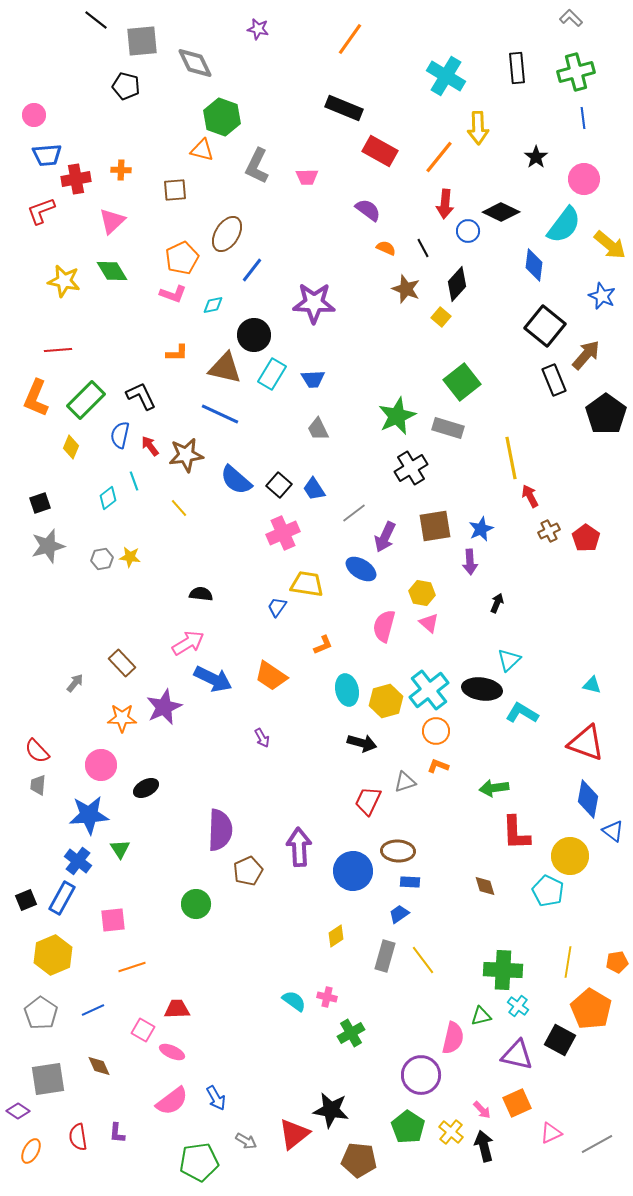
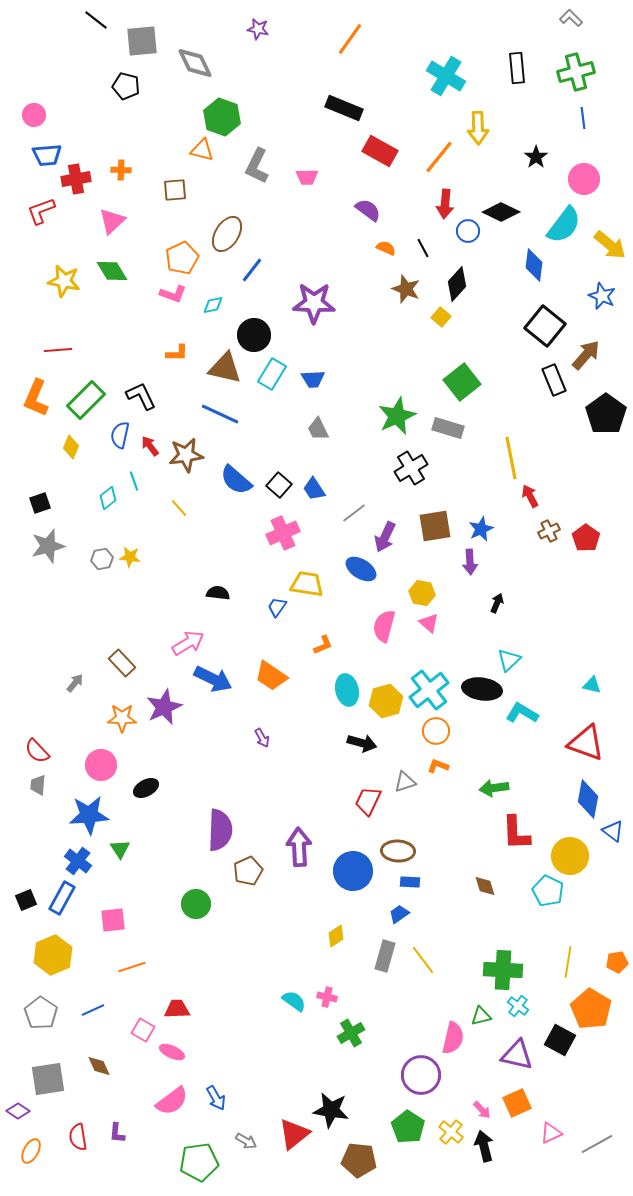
black semicircle at (201, 594): moved 17 px right, 1 px up
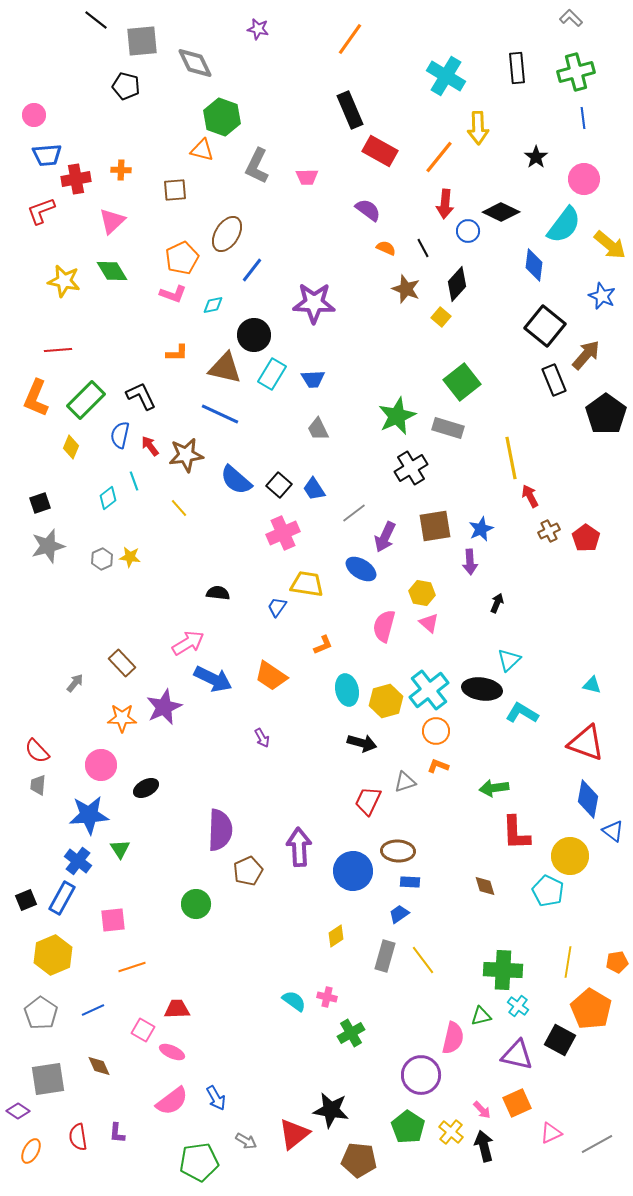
black rectangle at (344, 108): moved 6 px right, 2 px down; rotated 45 degrees clockwise
gray hexagon at (102, 559): rotated 15 degrees counterclockwise
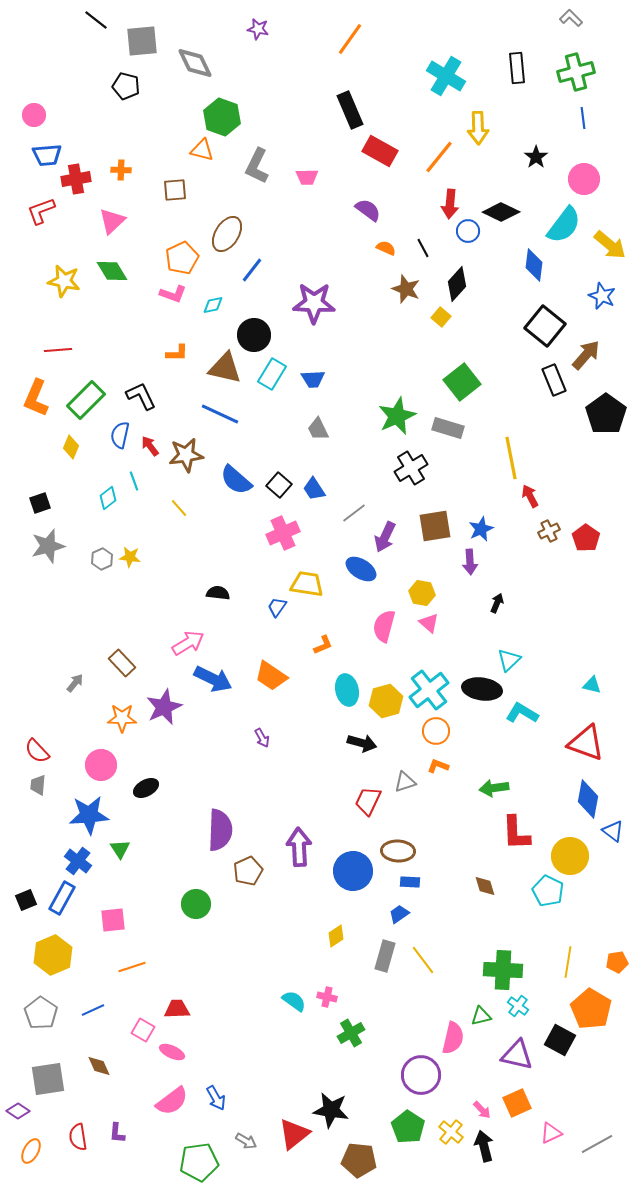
red arrow at (445, 204): moved 5 px right
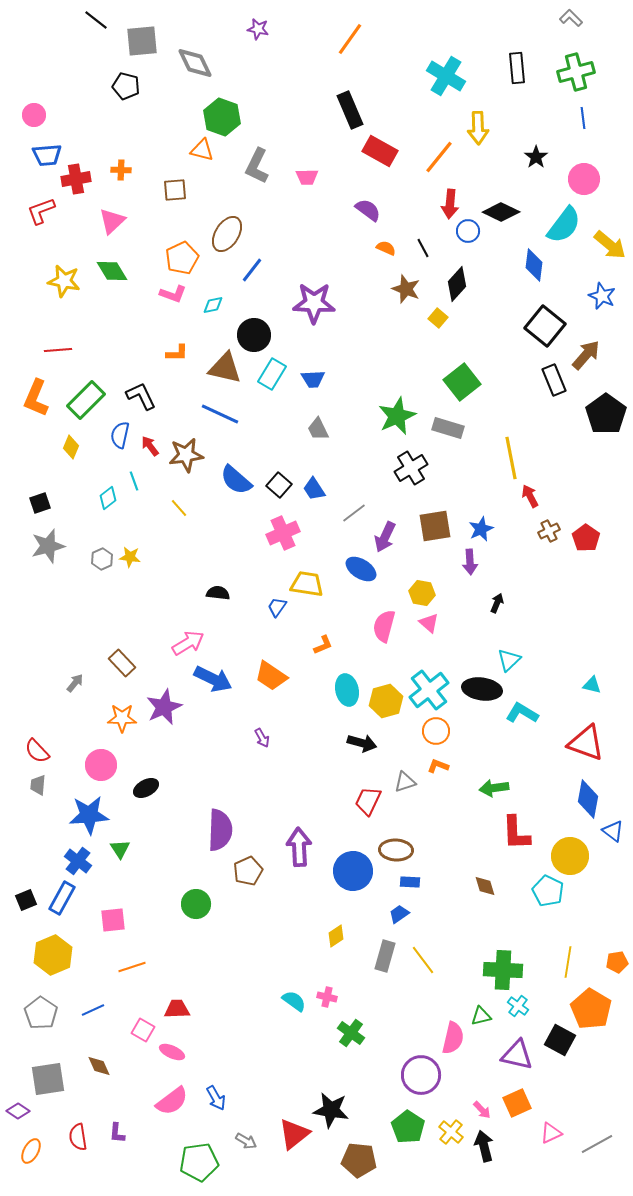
yellow square at (441, 317): moved 3 px left, 1 px down
brown ellipse at (398, 851): moved 2 px left, 1 px up
green cross at (351, 1033): rotated 24 degrees counterclockwise
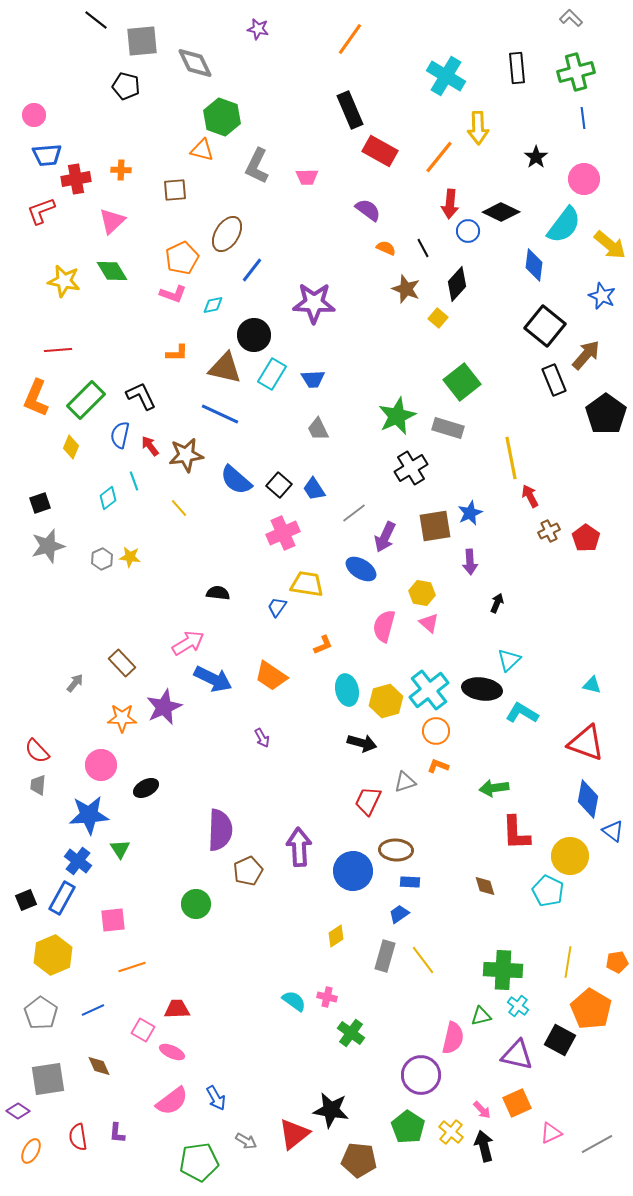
blue star at (481, 529): moved 11 px left, 16 px up
